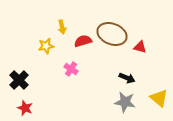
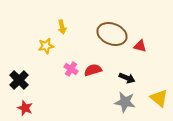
red semicircle: moved 10 px right, 29 px down
red triangle: moved 1 px up
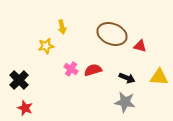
yellow triangle: moved 21 px up; rotated 36 degrees counterclockwise
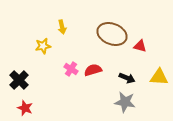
yellow star: moved 3 px left
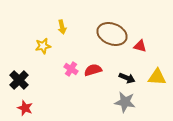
yellow triangle: moved 2 px left
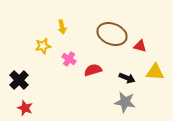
pink cross: moved 2 px left, 10 px up
yellow triangle: moved 2 px left, 5 px up
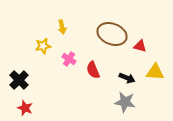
red semicircle: rotated 96 degrees counterclockwise
